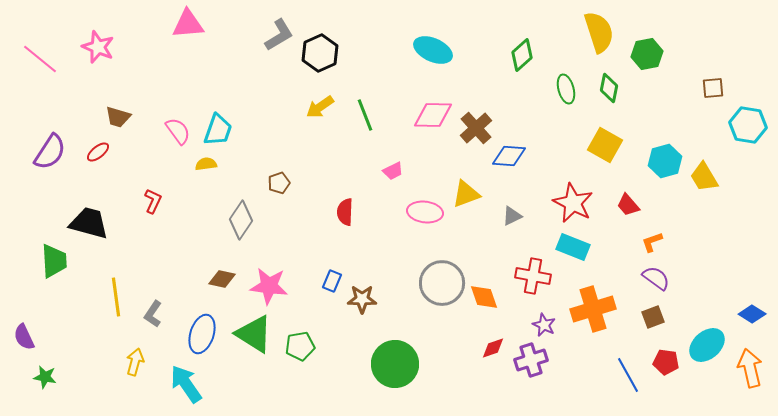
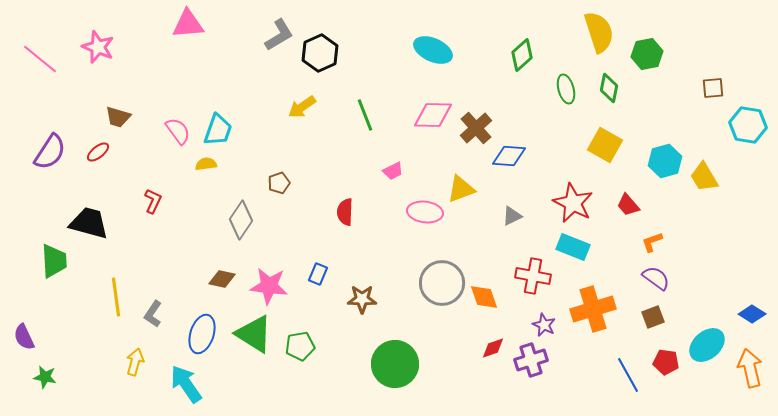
yellow arrow at (320, 107): moved 18 px left
yellow triangle at (466, 194): moved 5 px left, 5 px up
blue rectangle at (332, 281): moved 14 px left, 7 px up
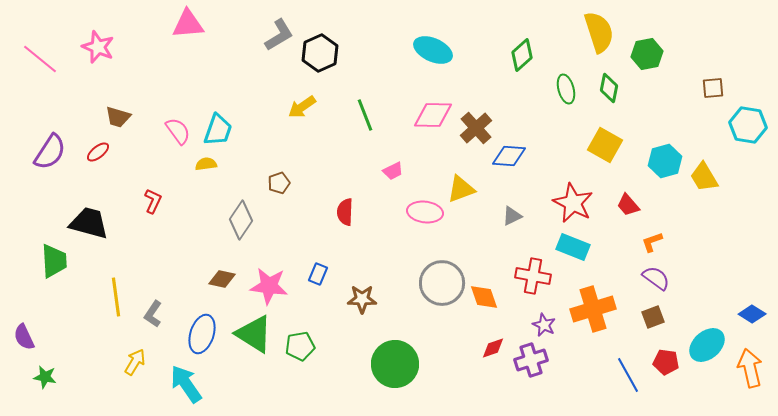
yellow arrow at (135, 362): rotated 16 degrees clockwise
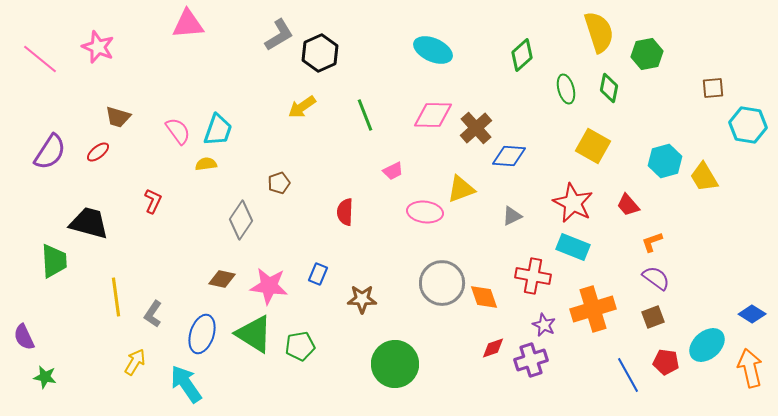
yellow square at (605, 145): moved 12 px left, 1 px down
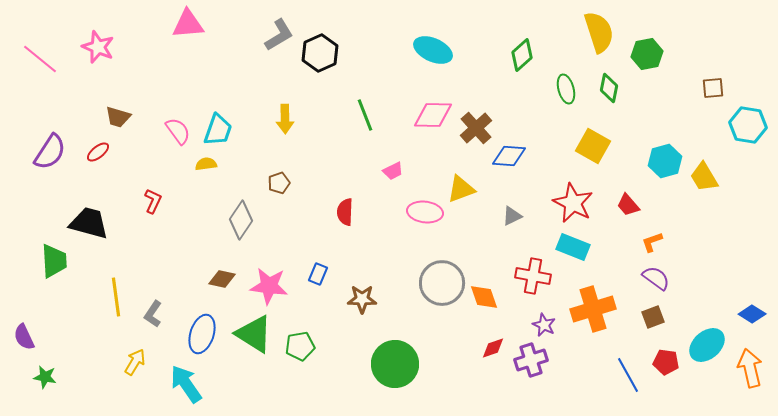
yellow arrow at (302, 107): moved 17 px left, 12 px down; rotated 56 degrees counterclockwise
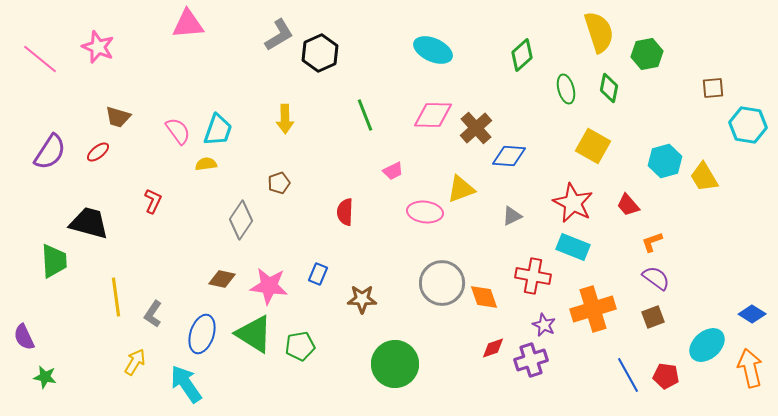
red pentagon at (666, 362): moved 14 px down
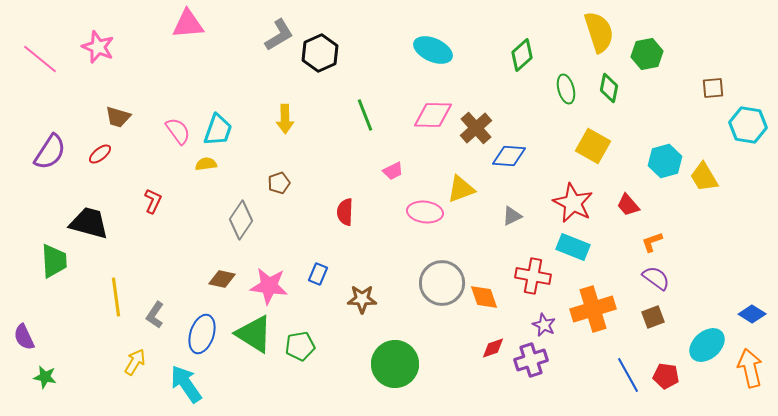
red ellipse at (98, 152): moved 2 px right, 2 px down
gray L-shape at (153, 314): moved 2 px right, 1 px down
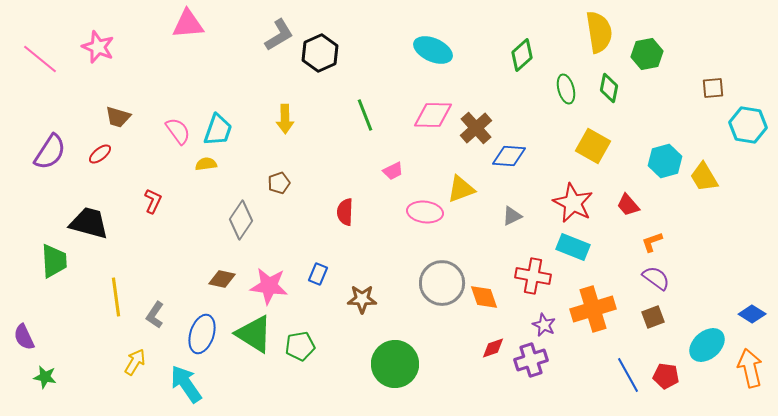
yellow semicircle at (599, 32): rotated 9 degrees clockwise
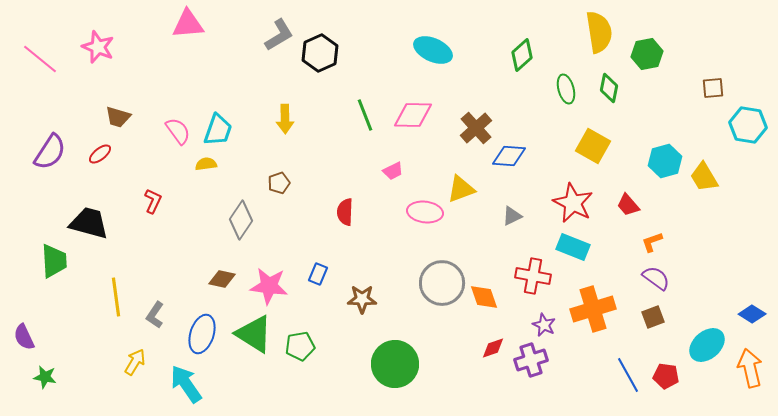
pink diamond at (433, 115): moved 20 px left
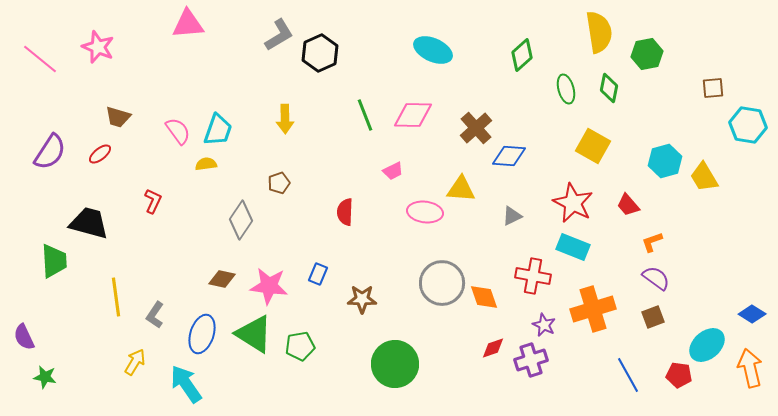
yellow triangle at (461, 189): rotated 24 degrees clockwise
red pentagon at (666, 376): moved 13 px right, 1 px up
